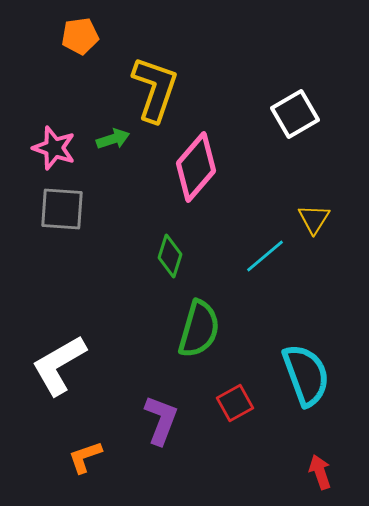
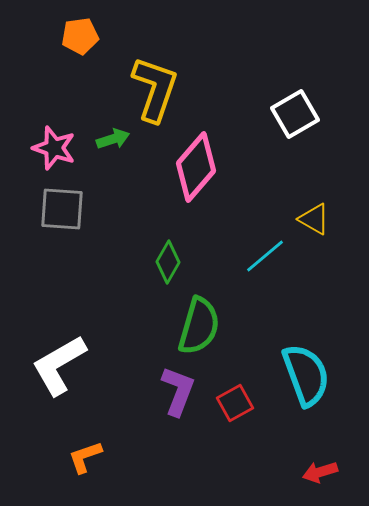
yellow triangle: rotated 32 degrees counterclockwise
green diamond: moved 2 px left, 6 px down; rotated 12 degrees clockwise
green semicircle: moved 3 px up
purple L-shape: moved 17 px right, 29 px up
red arrow: rotated 88 degrees counterclockwise
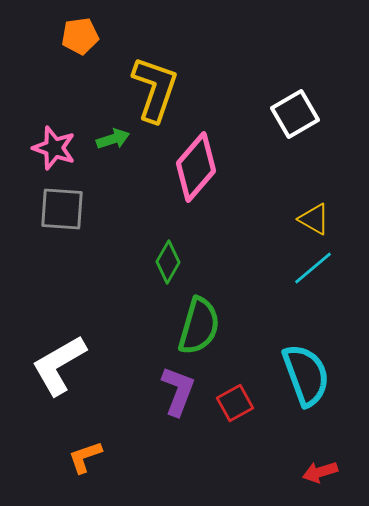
cyan line: moved 48 px right, 12 px down
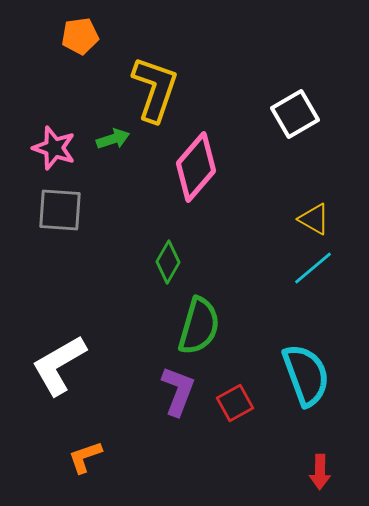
gray square: moved 2 px left, 1 px down
red arrow: rotated 72 degrees counterclockwise
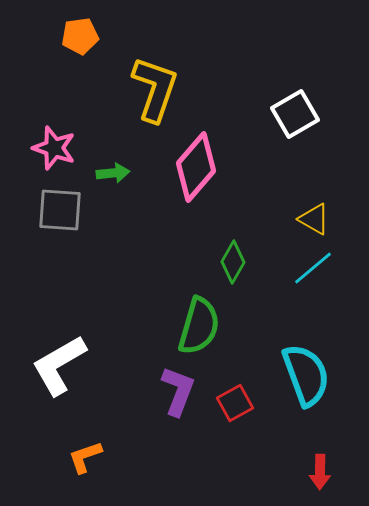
green arrow: moved 34 px down; rotated 12 degrees clockwise
green diamond: moved 65 px right
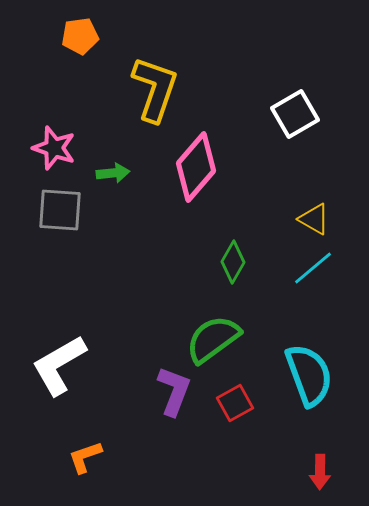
green semicircle: moved 14 px right, 13 px down; rotated 142 degrees counterclockwise
cyan semicircle: moved 3 px right
purple L-shape: moved 4 px left
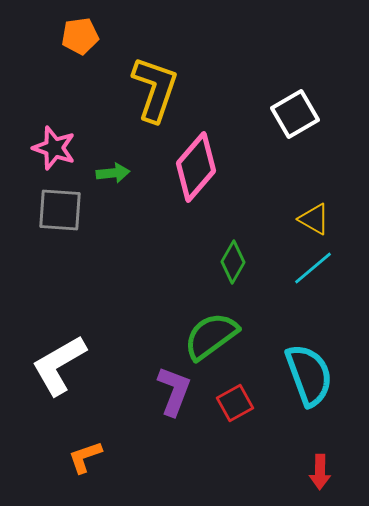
green semicircle: moved 2 px left, 3 px up
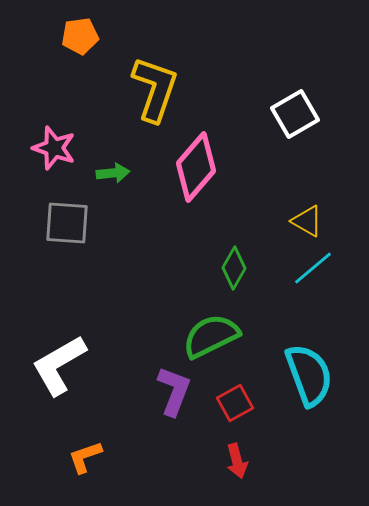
gray square: moved 7 px right, 13 px down
yellow triangle: moved 7 px left, 2 px down
green diamond: moved 1 px right, 6 px down
green semicircle: rotated 10 degrees clockwise
red arrow: moved 83 px left, 11 px up; rotated 16 degrees counterclockwise
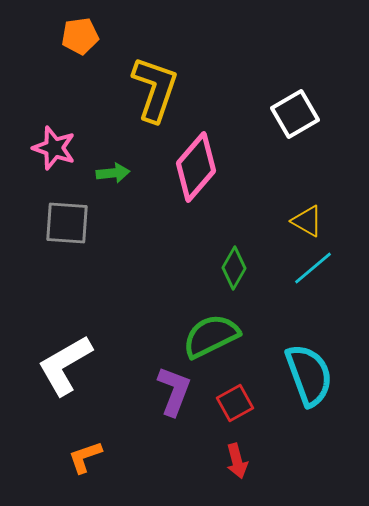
white L-shape: moved 6 px right
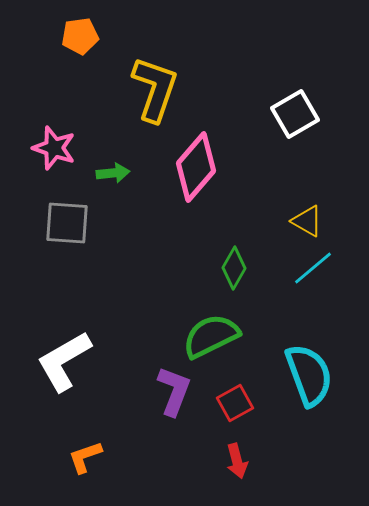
white L-shape: moved 1 px left, 4 px up
